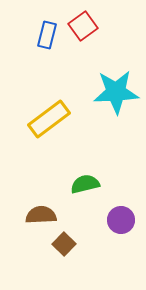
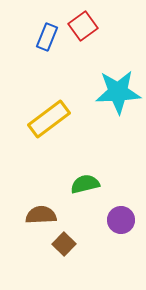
blue rectangle: moved 2 px down; rotated 8 degrees clockwise
cyan star: moved 2 px right
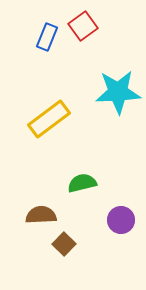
green semicircle: moved 3 px left, 1 px up
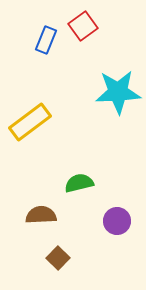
blue rectangle: moved 1 px left, 3 px down
yellow rectangle: moved 19 px left, 3 px down
green semicircle: moved 3 px left
purple circle: moved 4 px left, 1 px down
brown square: moved 6 px left, 14 px down
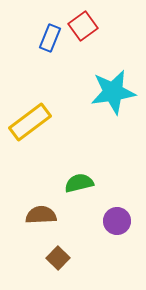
blue rectangle: moved 4 px right, 2 px up
cyan star: moved 5 px left; rotated 6 degrees counterclockwise
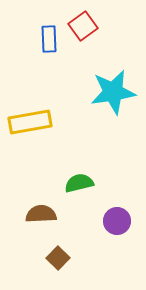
blue rectangle: moved 1 px left, 1 px down; rotated 24 degrees counterclockwise
yellow rectangle: rotated 27 degrees clockwise
brown semicircle: moved 1 px up
